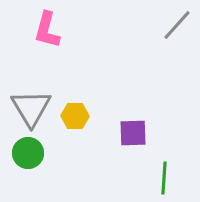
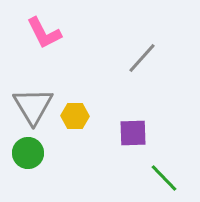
gray line: moved 35 px left, 33 px down
pink L-shape: moved 3 px left, 3 px down; rotated 42 degrees counterclockwise
gray triangle: moved 2 px right, 2 px up
green line: rotated 48 degrees counterclockwise
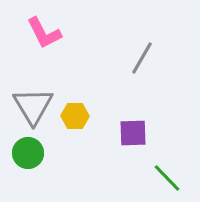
gray line: rotated 12 degrees counterclockwise
green line: moved 3 px right
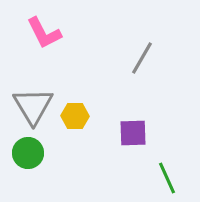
green line: rotated 20 degrees clockwise
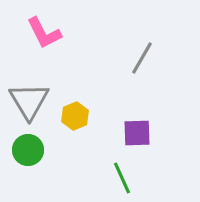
gray triangle: moved 4 px left, 5 px up
yellow hexagon: rotated 24 degrees counterclockwise
purple square: moved 4 px right
green circle: moved 3 px up
green line: moved 45 px left
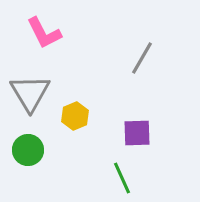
gray triangle: moved 1 px right, 8 px up
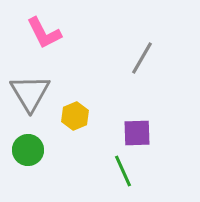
green line: moved 1 px right, 7 px up
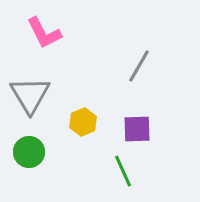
gray line: moved 3 px left, 8 px down
gray triangle: moved 2 px down
yellow hexagon: moved 8 px right, 6 px down
purple square: moved 4 px up
green circle: moved 1 px right, 2 px down
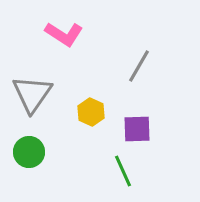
pink L-shape: moved 20 px right, 1 px down; rotated 30 degrees counterclockwise
gray triangle: moved 2 px right, 1 px up; rotated 6 degrees clockwise
yellow hexagon: moved 8 px right, 10 px up; rotated 12 degrees counterclockwise
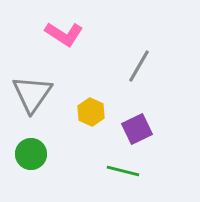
purple square: rotated 24 degrees counterclockwise
green circle: moved 2 px right, 2 px down
green line: rotated 52 degrees counterclockwise
